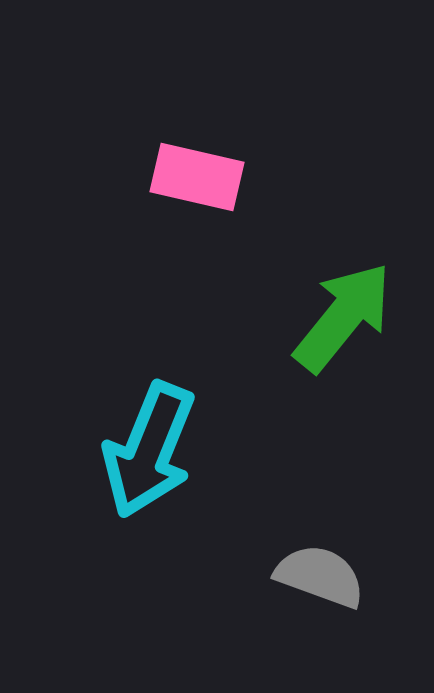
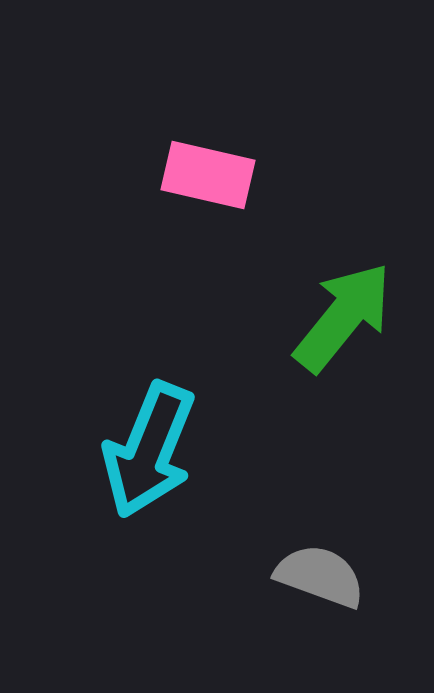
pink rectangle: moved 11 px right, 2 px up
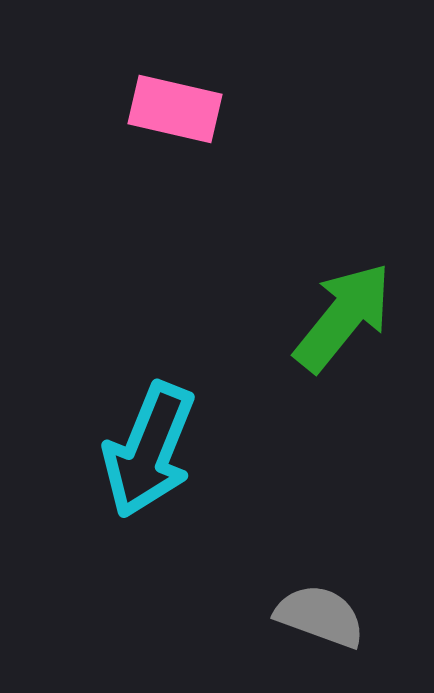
pink rectangle: moved 33 px left, 66 px up
gray semicircle: moved 40 px down
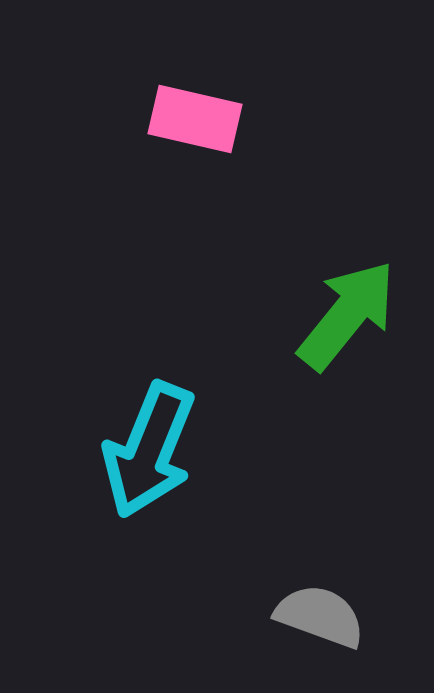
pink rectangle: moved 20 px right, 10 px down
green arrow: moved 4 px right, 2 px up
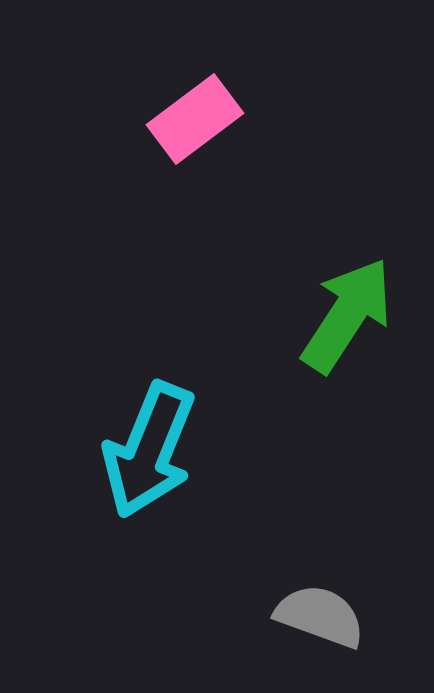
pink rectangle: rotated 50 degrees counterclockwise
green arrow: rotated 6 degrees counterclockwise
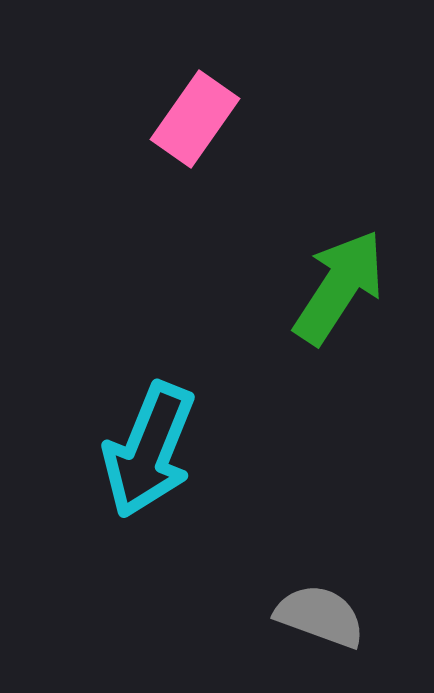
pink rectangle: rotated 18 degrees counterclockwise
green arrow: moved 8 px left, 28 px up
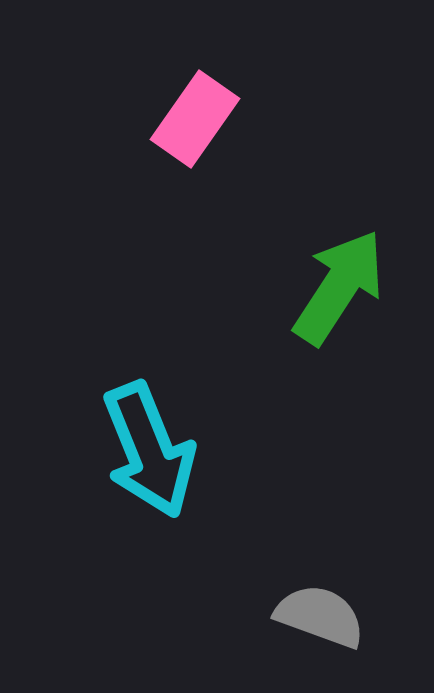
cyan arrow: rotated 44 degrees counterclockwise
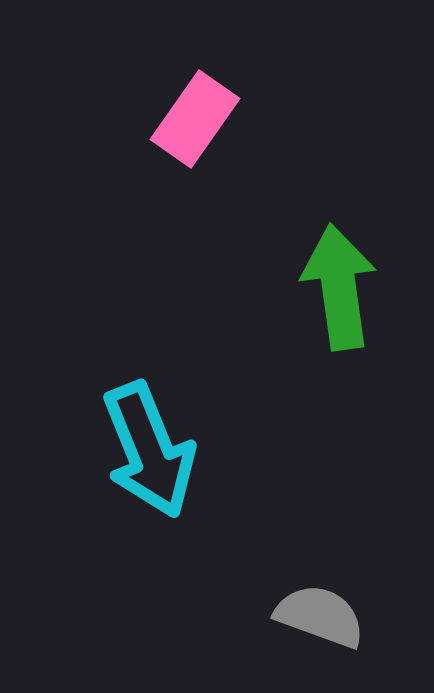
green arrow: rotated 41 degrees counterclockwise
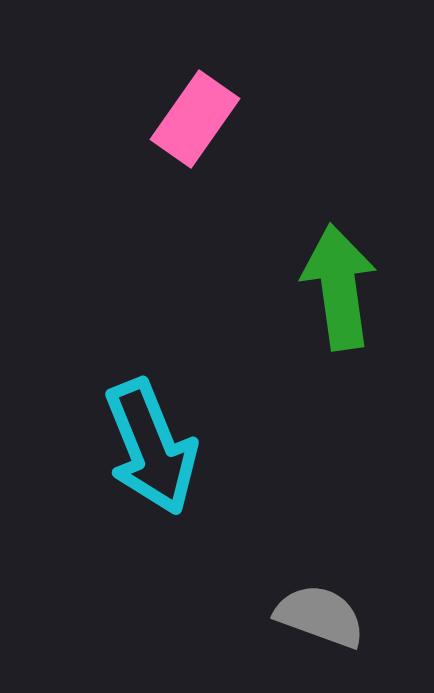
cyan arrow: moved 2 px right, 3 px up
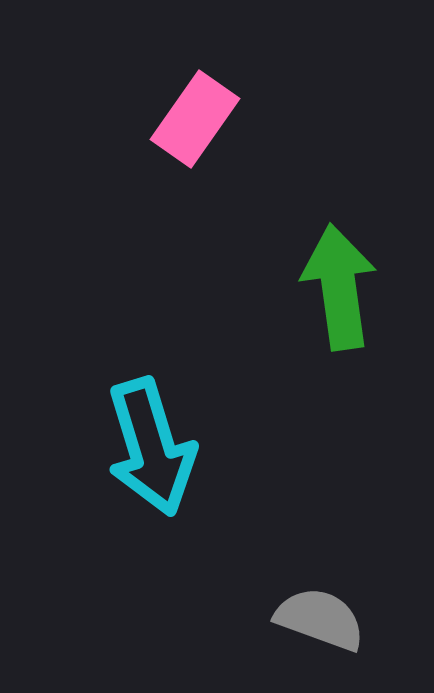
cyan arrow: rotated 5 degrees clockwise
gray semicircle: moved 3 px down
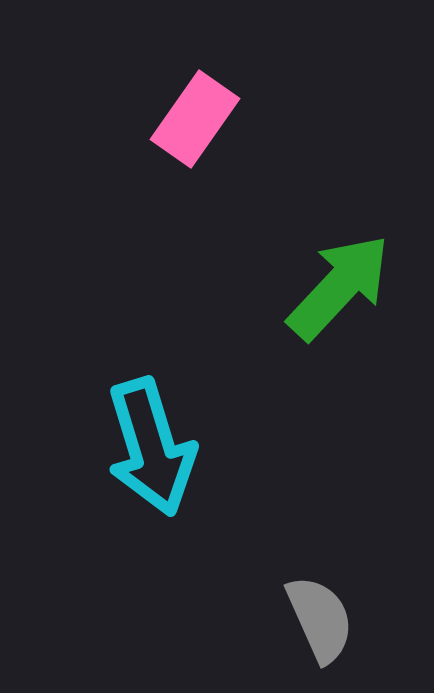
green arrow: rotated 51 degrees clockwise
gray semicircle: rotated 46 degrees clockwise
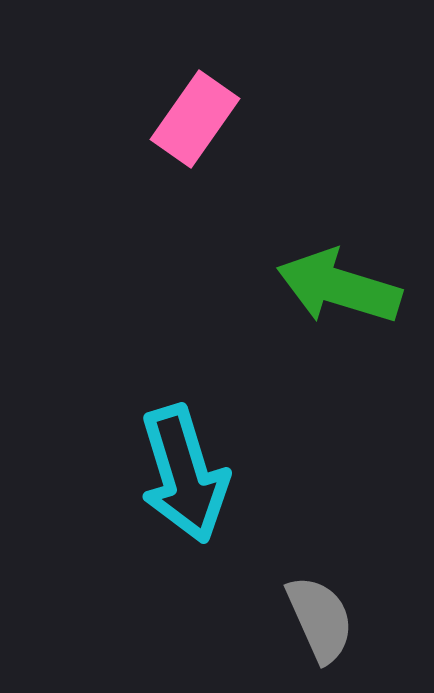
green arrow: rotated 116 degrees counterclockwise
cyan arrow: moved 33 px right, 27 px down
